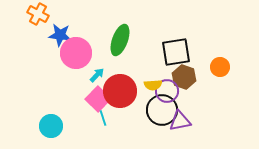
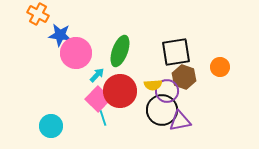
green ellipse: moved 11 px down
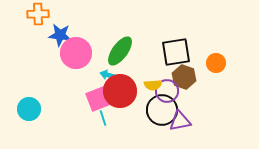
orange cross: rotated 30 degrees counterclockwise
green ellipse: rotated 16 degrees clockwise
orange circle: moved 4 px left, 4 px up
cyan arrow: moved 11 px right; rotated 119 degrees counterclockwise
pink square: rotated 25 degrees clockwise
cyan circle: moved 22 px left, 17 px up
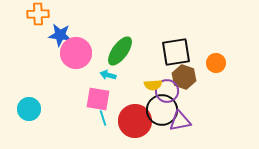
red circle: moved 15 px right, 30 px down
pink square: rotated 30 degrees clockwise
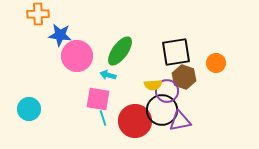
pink circle: moved 1 px right, 3 px down
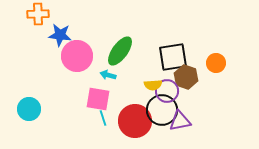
black square: moved 3 px left, 5 px down
brown hexagon: moved 2 px right
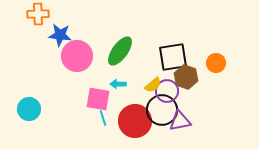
cyan arrow: moved 10 px right, 9 px down; rotated 14 degrees counterclockwise
yellow semicircle: rotated 36 degrees counterclockwise
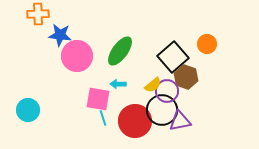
black square: rotated 32 degrees counterclockwise
orange circle: moved 9 px left, 19 px up
cyan circle: moved 1 px left, 1 px down
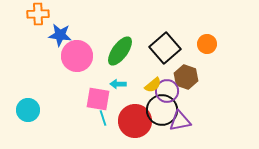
black square: moved 8 px left, 9 px up
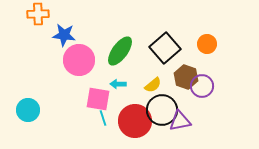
blue star: moved 4 px right
pink circle: moved 2 px right, 4 px down
purple circle: moved 35 px right, 5 px up
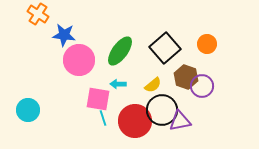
orange cross: rotated 35 degrees clockwise
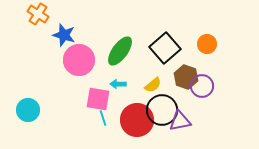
blue star: rotated 10 degrees clockwise
red circle: moved 2 px right, 1 px up
